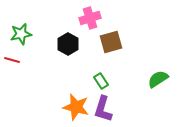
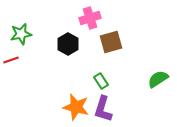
red line: moved 1 px left; rotated 35 degrees counterclockwise
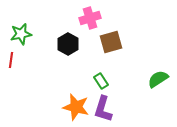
red line: rotated 63 degrees counterclockwise
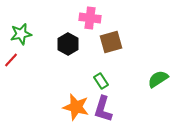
pink cross: rotated 25 degrees clockwise
red line: rotated 35 degrees clockwise
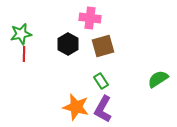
brown square: moved 8 px left, 4 px down
red line: moved 13 px right, 6 px up; rotated 42 degrees counterclockwise
purple L-shape: rotated 12 degrees clockwise
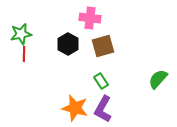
green semicircle: rotated 15 degrees counterclockwise
orange star: moved 1 px left, 1 px down
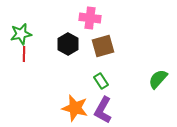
purple L-shape: moved 1 px down
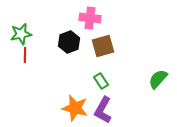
black hexagon: moved 1 px right, 2 px up; rotated 10 degrees clockwise
red line: moved 1 px right, 1 px down
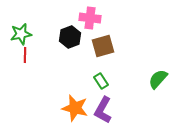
black hexagon: moved 1 px right, 5 px up
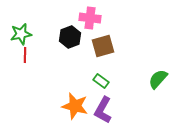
green rectangle: rotated 21 degrees counterclockwise
orange star: moved 2 px up
